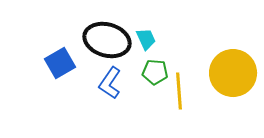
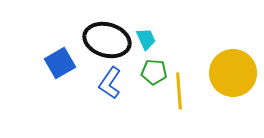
green pentagon: moved 1 px left
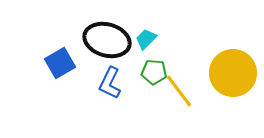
cyan trapezoid: rotated 110 degrees counterclockwise
blue L-shape: rotated 8 degrees counterclockwise
yellow line: rotated 33 degrees counterclockwise
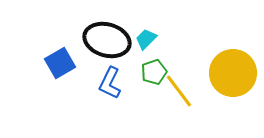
green pentagon: rotated 25 degrees counterclockwise
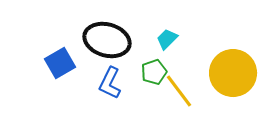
cyan trapezoid: moved 21 px right
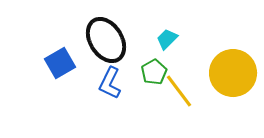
black ellipse: moved 1 px left; rotated 42 degrees clockwise
green pentagon: rotated 10 degrees counterclockwise
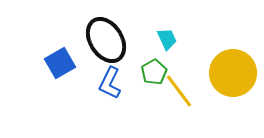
cyan trapezoid: rotated 110 degrees clockwise
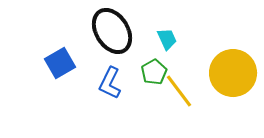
black ellipse: moved 6 px right, 9 px up
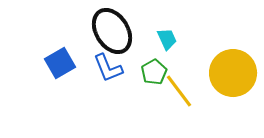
blue L-shape: moved 2 px left, 15 px up; rotated 48 degrees counterclockwise
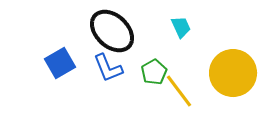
black ellipse: rotated 15 degrees counterclockwise
cyan trapezoid: moved 14 px right, 12 px up
